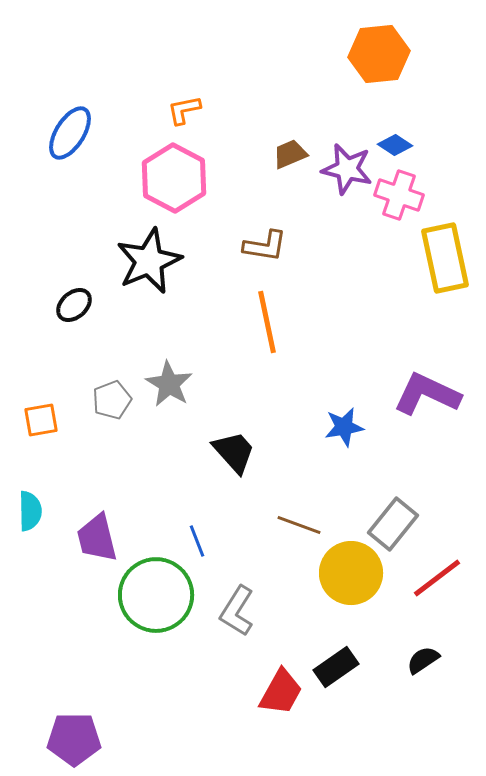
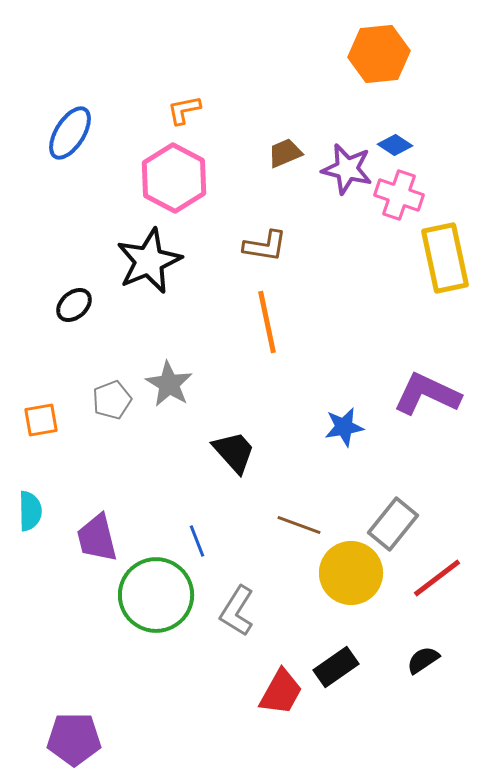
brown trapezoid: moved 5 px left, 1 px up
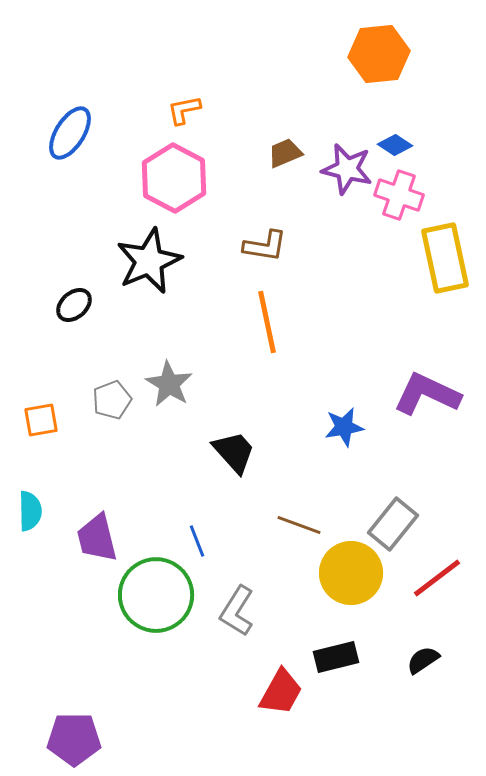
black rectangle: moved 10 px up; rotated 21 degrees clockwise
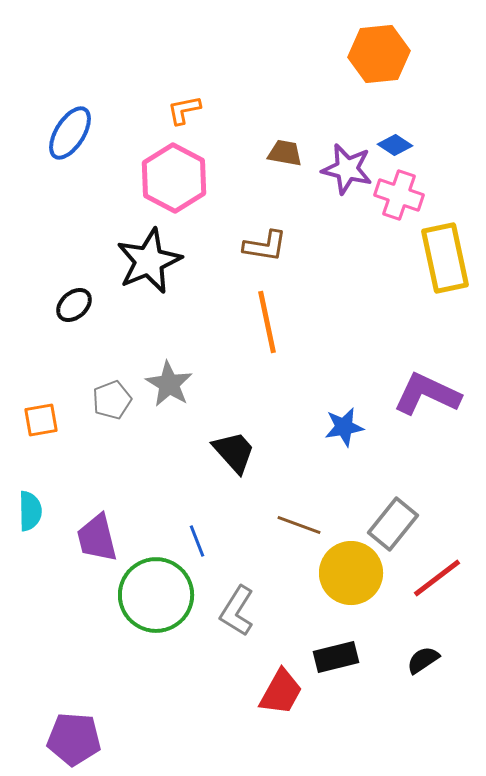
brown trapezoid: rotated 33 degrees clockwise
purple pentagon: rotated 4 degrees clockwise
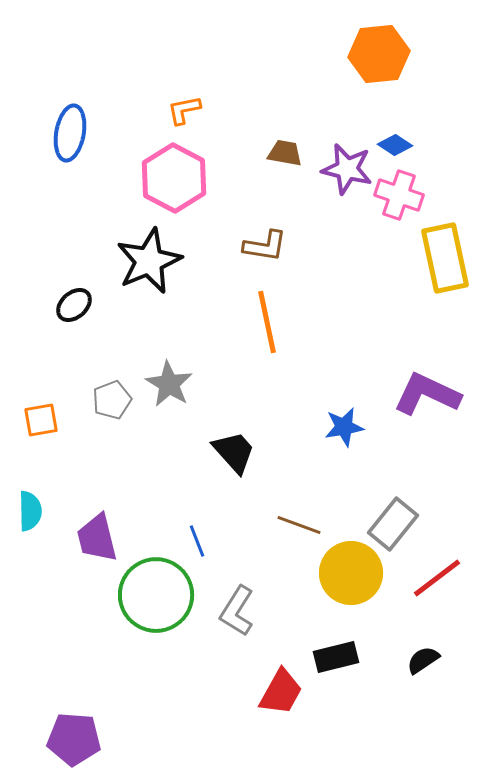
blue ellipse: rotated 22 degrees counterclockwise
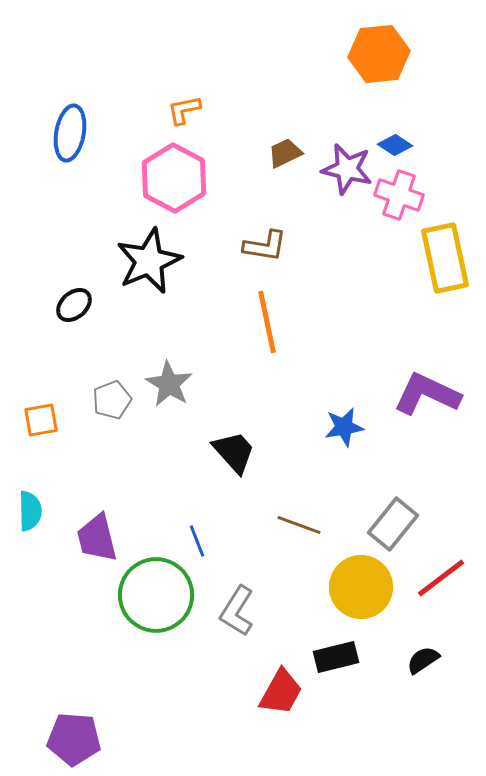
brown trapezoid: rotated 36 degrees counterclockwise
yellow circle: moved 10 px right, 14 px down
red line: moved 4 px right
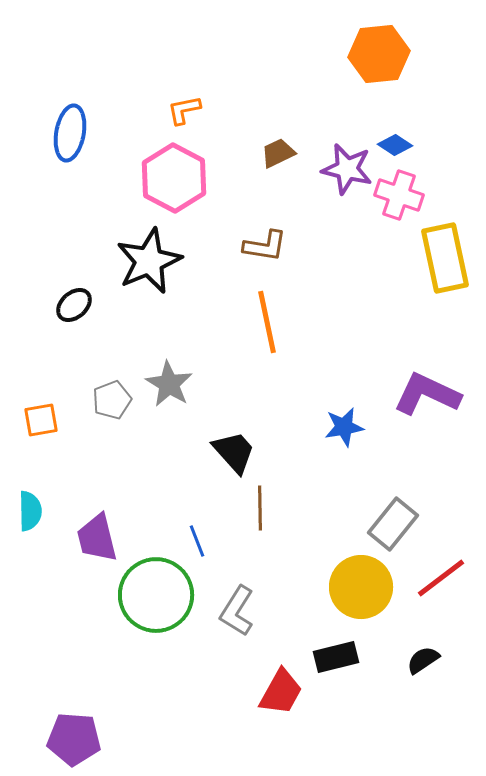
brown trapezoid: moved 7 px left
brown line: moved 39 px left, 17 px up; rotated 69 degrees clockwise
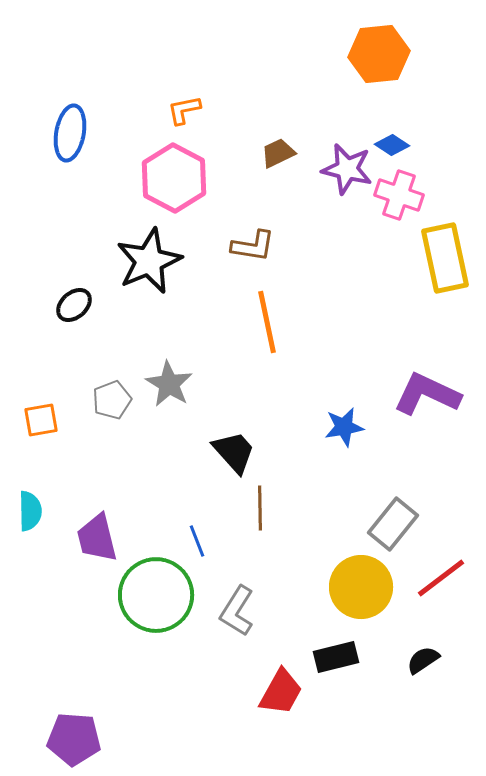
blue diamond: moved 3 px left
brown L-shape: moved 12 px left
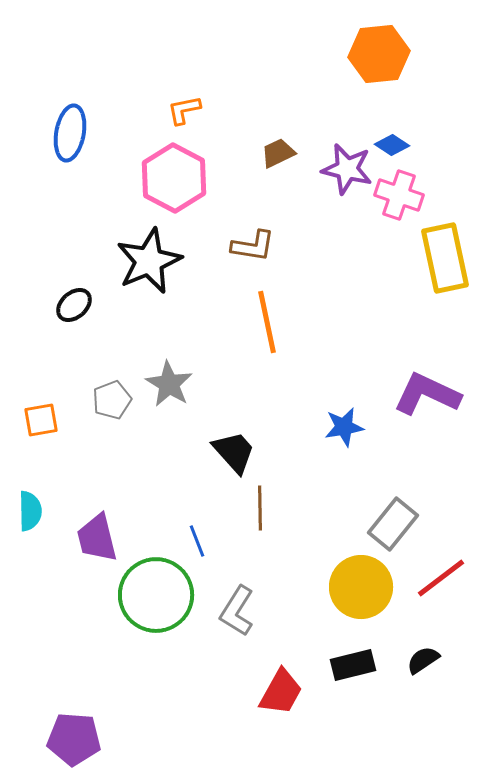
black rectangle: moved 17 px right, 8 px down
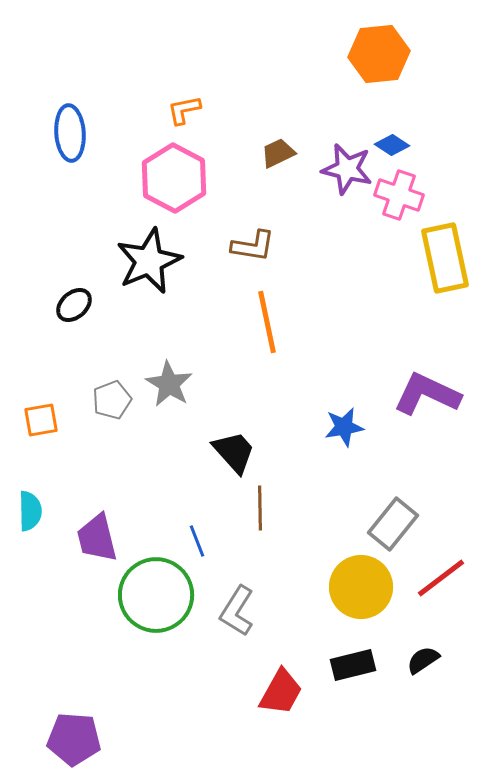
blue ellipse: rotated 14 degrees counterclockwise
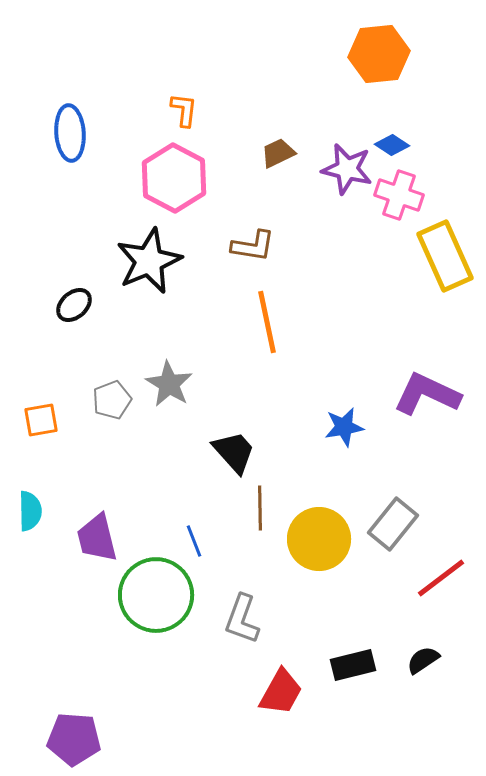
orange L-shape: rotated 108 degrees clockwise
yellow rectangle: moved 2 px up; rotated 12 degrees counterclockwise
blue line: moved 3 px left
yellow circle: moved 42 px left, 48 px up
gray L-shape: moved 5 px right, 8 px down; rotated 12 degrees counterclockwise
